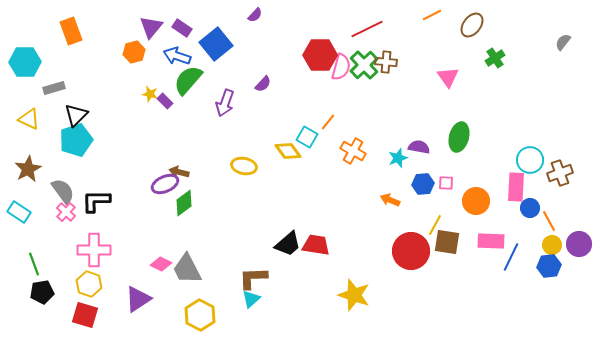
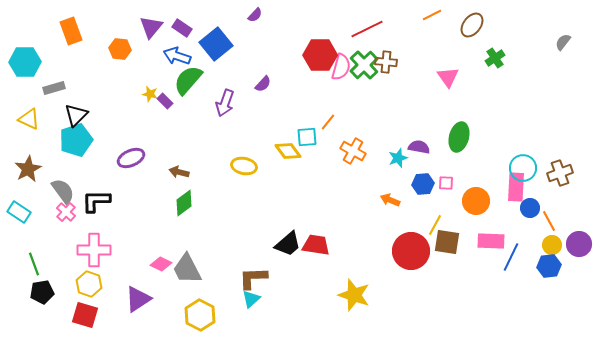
orange hexagon at (134, 52): moved 14 px left, 3 px up; rotated 20 degrees clockwise
cyan square at (307, 137): rotated 35 degrees counterclockwise
cyan circle at (530, 160): moved 7 px left, 8 px down
purple ellipse at (165, 184): moved 34 px left, 26 px up
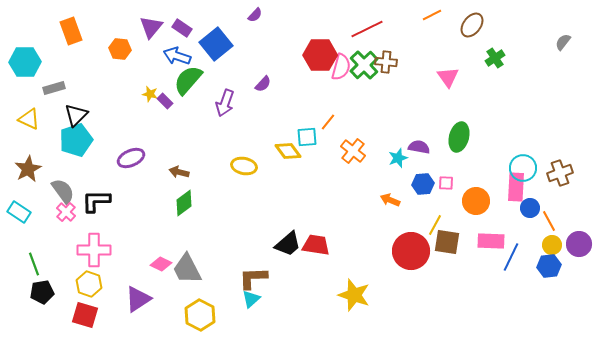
orange cross at (353, 151): rotated 10 degrees clockwise
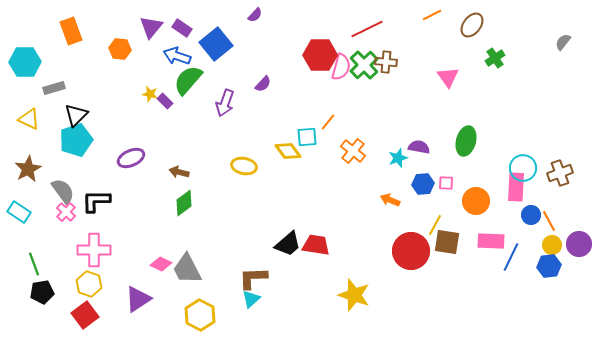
green ellipse at (459, 137): moved 7 px right, 4 px down
blue circle at (530, 208): moved 1 px right, 7 px down
red square at (85, 315): rotated 36 degrees clockwise
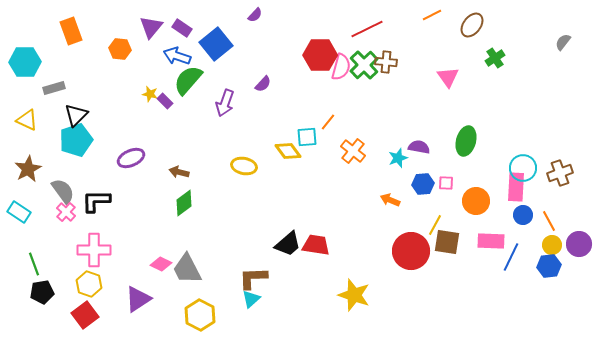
yellow triangle at (29, 119): moved 2 px left, 1 px down
blue circle at (531, 215): moved 8 px left
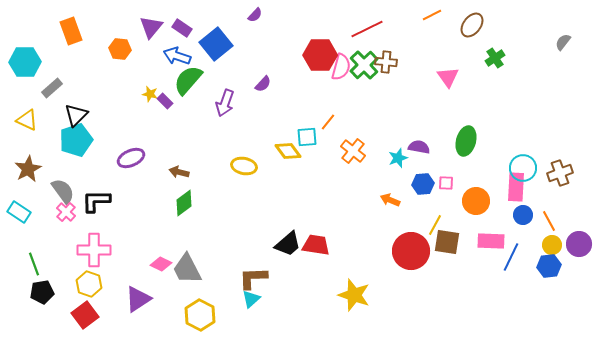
gray rectangle at (54, 88): moved 2 px left; rotated 25 degrees counterclockwise
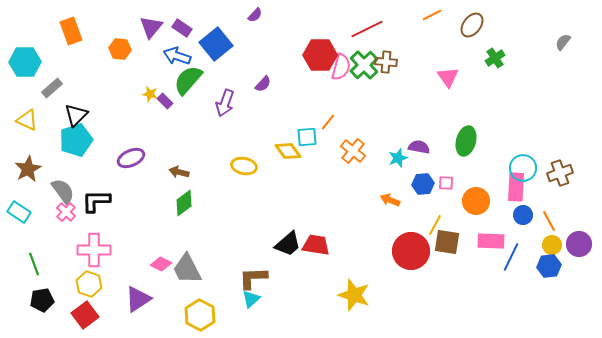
black pentagon at (42, 292): moved 8 px down
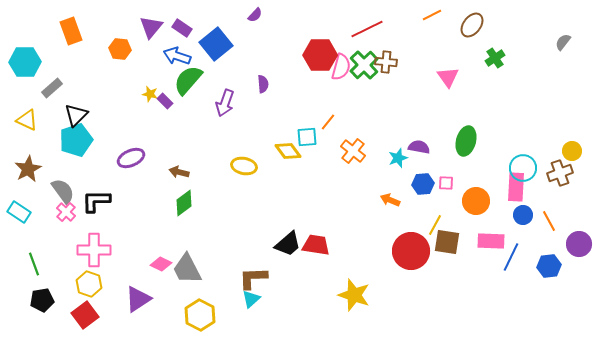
purple semicircle at (263, 84): rotated 48 degrees counterclockwise
yellow circle at (552, 245): moved 20 px right, 94 px up
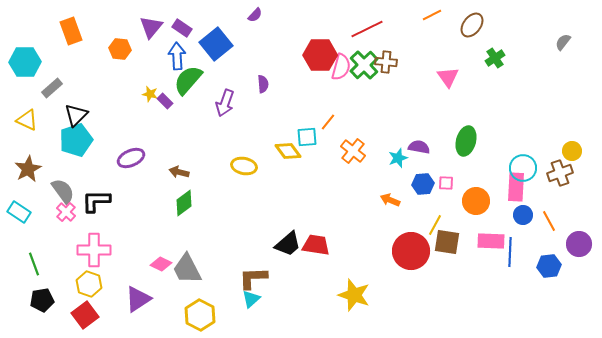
blue arrow at (177, 56): rotated 68 degrees clockwise
blue line at (511, 257): moved 1 px left, 5 px up; rotated 24 degrees counterclockwise
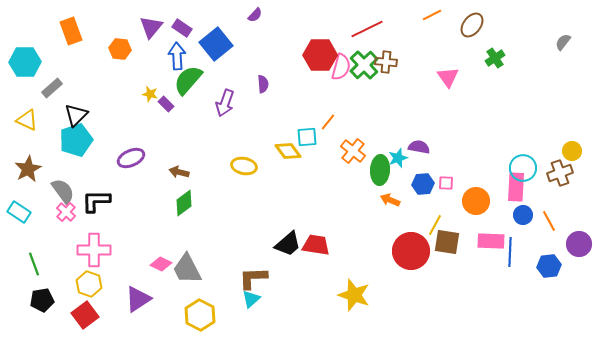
purple rectangle at (165, 101): moved 1 px right, 3 px down
green ellipse at (466, 141): moved 86 px left, 29 px down; rotated 12 degrees counterclockwise
